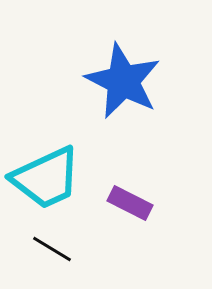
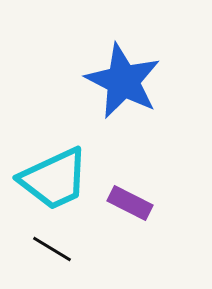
cyan trapezoid: moved 8 px right, 1 px down
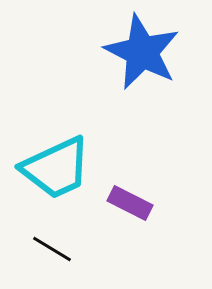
blue star: moved 19 px right, 29 px up
cyan trapezoid: moved 2 px right, 11 px up
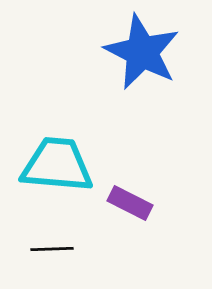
cyan trapezoid: moved 1 px right, 3 px up; rotated 150 degrees counterclockwise
black line: rotated 33 degrees counterclockwise
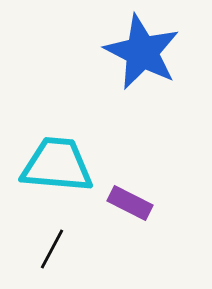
black line: rotated 60 degrees counterclockwise
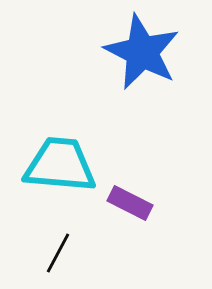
cyan trapezoid: moved 3 px right
black line: moved 6 px right, 4 px down
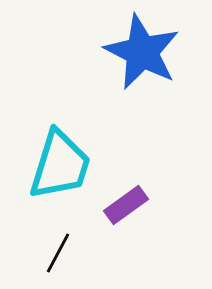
cyan trapezoid: rotated 102 degrees clockwise
purple rectangle: moved 4 px left, 2 px down; rotated 63 degrees counterclockwise
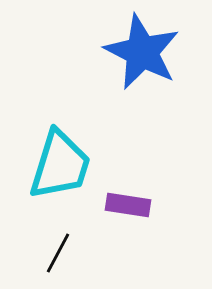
purple rectangle: moved 2 px right; rotated 45 degrees clockwise
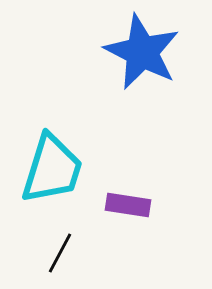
cyan trapezoid: moved 8 px left, 4 px down
black line: moved 2 px right
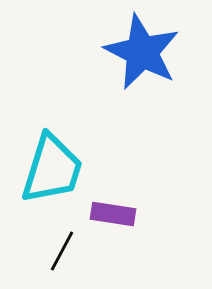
purple rectangle: moved 15 px left, 9 px down
black line: moved 2 px right, 2 px up
